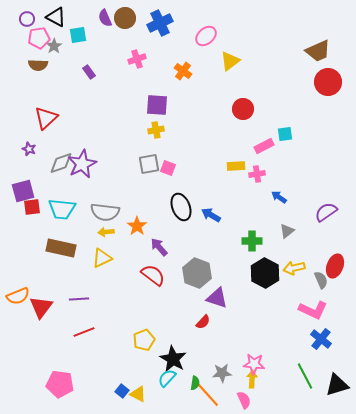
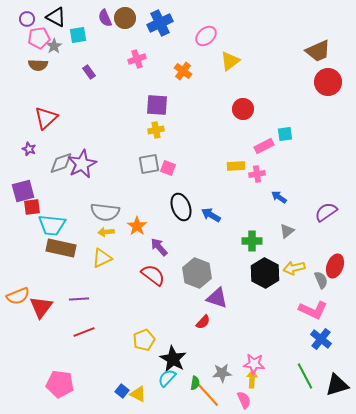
cyan trapezoid at (62, 209): moved 10 px left, 16 px down
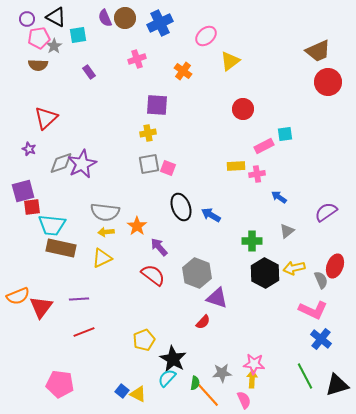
yellow cross at (156, 130): moved 8 px left, 3 px down
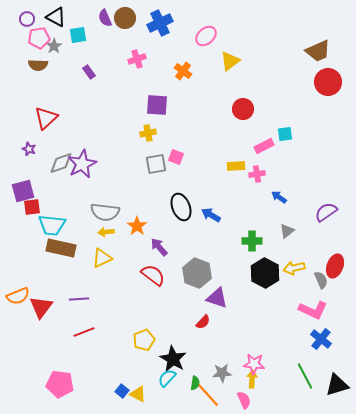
gray square at (149, 164): moved 7 px right
pink square at (168, 168): moved 8 px right, 11 px up
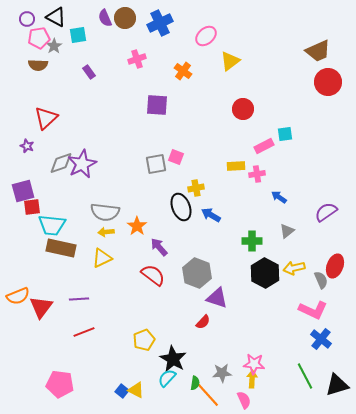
yellow cross at (148, 133): moved 48 px right, 55 px down
purple star at (29, 149): moved 2 px left, 3 px up
yellow triangle at (138, 394): moved 2 px left, 4 px up
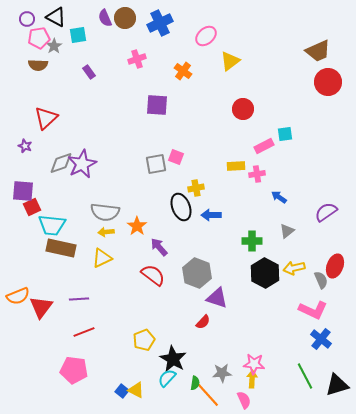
purple star at (27, 146): moved 2 px left
purple square at (23, 191): rotated 20 degrees clockwise
red square at (32, 207): rotated 18 degrees counterclockwise
blue arrow at (211, 215): rotated 30 degrees counterclockwise
pink pentagon at (60, 384): moved 14 px right, 14 px up
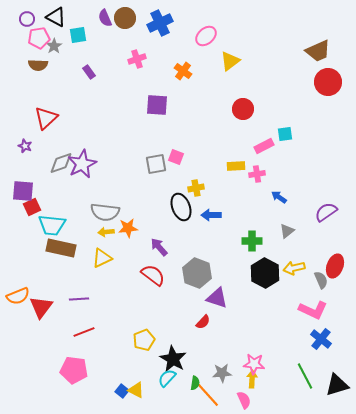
orange star at (137, 226): moved 9 px left, 2 px down; rotated 30 degrees clockwise
